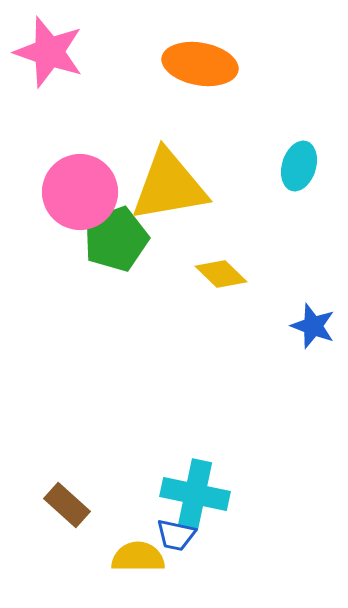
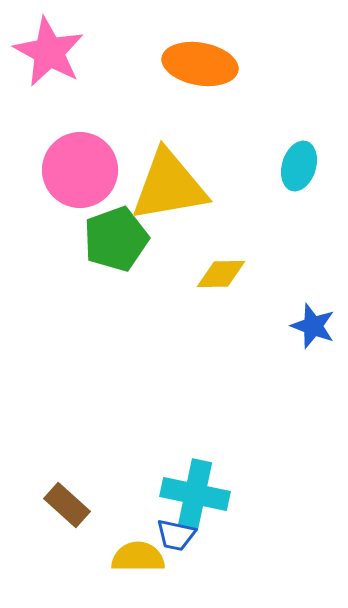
pink star: rotated 10 degrees clockwise
pink circle: moved 22 px up
yellow diamond: rotated 45 degrees counterclockwise
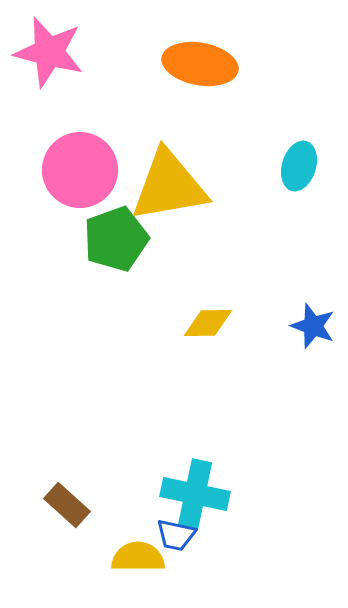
pink star: rotated 14 degrees counterclockwise
yellow diamond: moved 13 px left, 49 px down
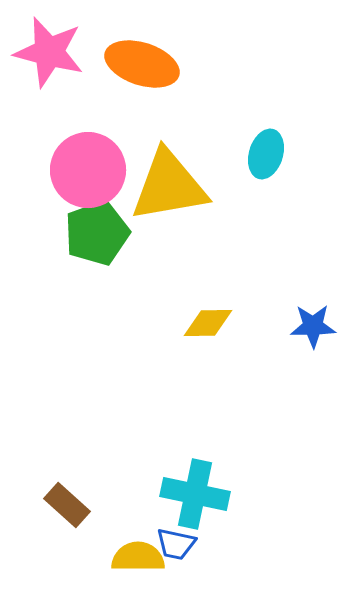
orange ellipse: moved 58 px left; rotated 8 degrees clockwise
cyan ellipse: moved 33 px left, 12 px up
pink circle: moved 8 px right
green pentagon: moved 19 px left, 6 px up
blue star: rotated 21 degrees counterclockwise
blue trapezoid: moved 9 px down
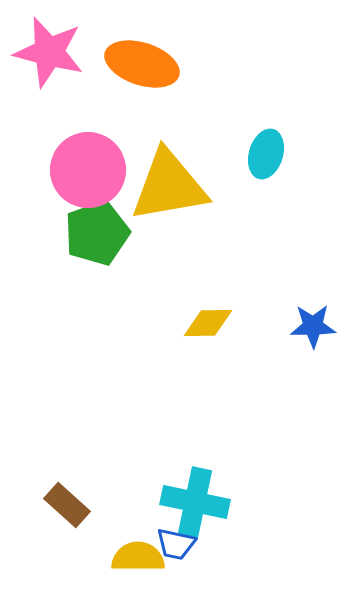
cyan cross: moved 8 px down
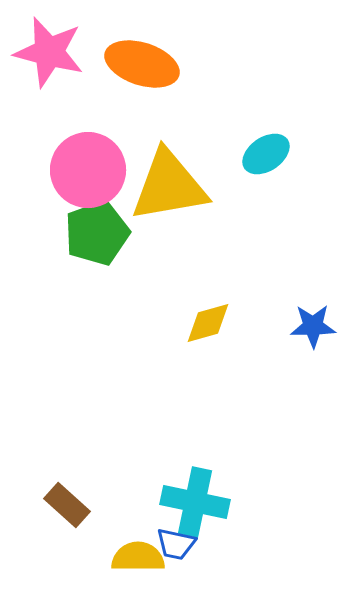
cyan ellipse: rotated 39 degrees clockwise
yellow diamond: rotated 15 degrees counterclockwise
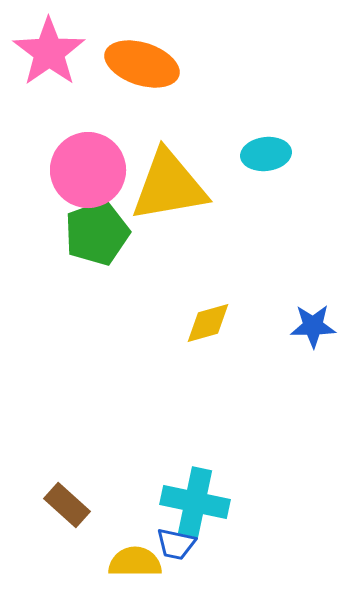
pink star: rotated 22 degrees clockwise
cyan ellipse: rotated 27 degrees clockwise
yellow semicircle: moved 3 px left, 5 px down
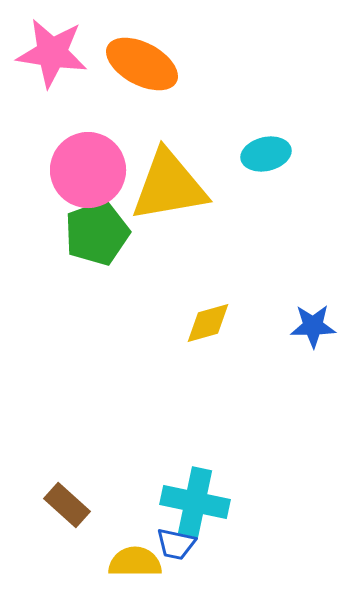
pink star: moved 3 px right, 1 px down; rotated 28 degrees counterclockwise
orange ellipse: rotated 10 degrees clockwise
cyan ellipse: rotated 6 degrees counterclockwise
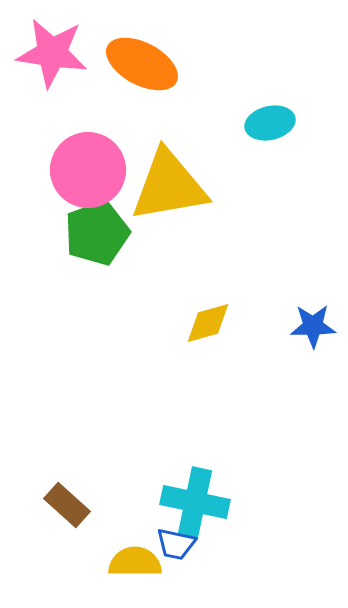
cyan ellipse: moved 4 px right, 31 px up
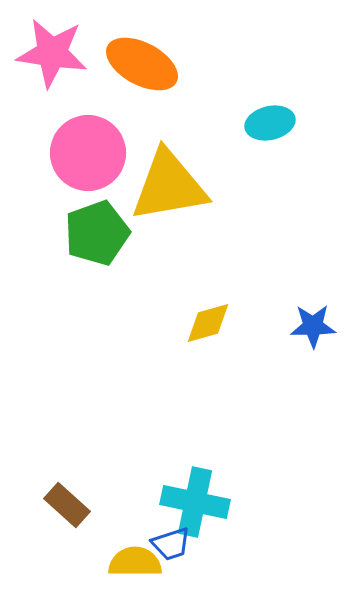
pink circle: moved 17 px up
blue trapezoid: moved 5 px left; rotated 30 degrees counterclockwise
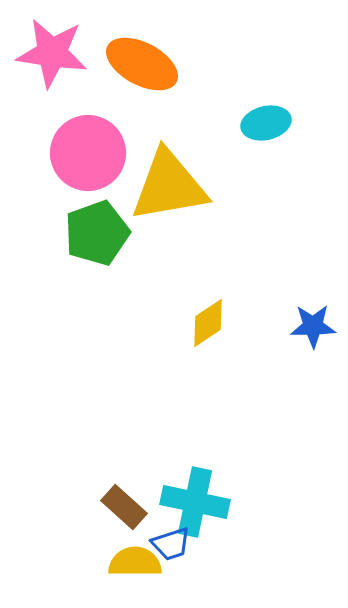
cyan ellipse: moved 4 px left
yellow diamond: rotated 18 degrees counterclockwise
brown rectangle: moved 57 px right, 2 px down
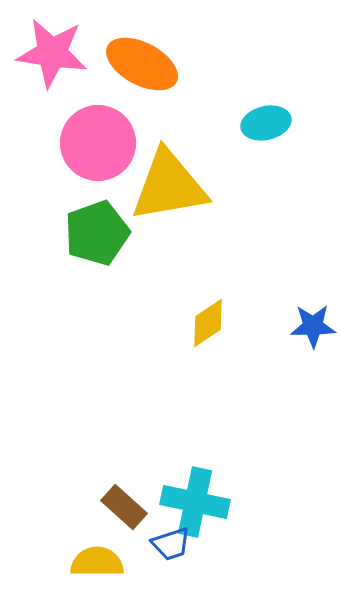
pink circle: moved 10 px right, 10 px up
yellow semicircle: moved 38 px left
